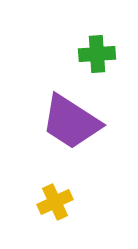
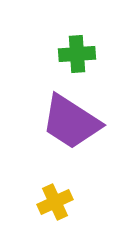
green cross: moved 20 px left
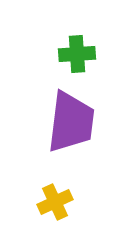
purple trapezoid: rotated 116 degrees counterclockwise
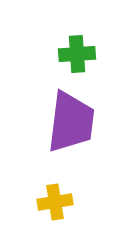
yellow cross: rotated 16 degrees clockwise
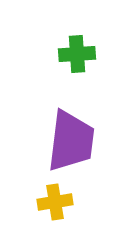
purple trapezoid: moved 19 px down
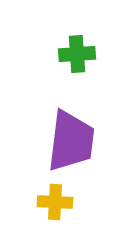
yellow cross: rotated 12 degrees clockwise
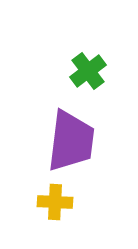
green cross: moved 11 px right, 17 px down; rotated 33 degrees counterclockwise
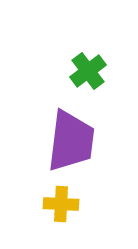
yellow cross: moved 6 px right, 2 px down
